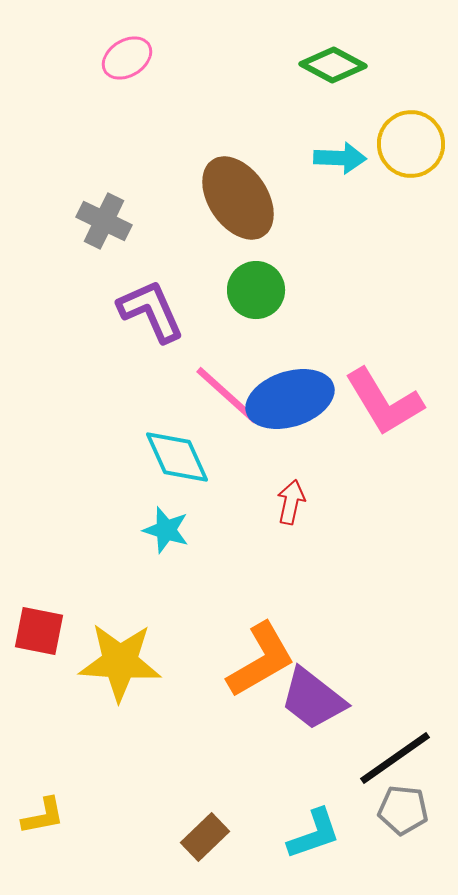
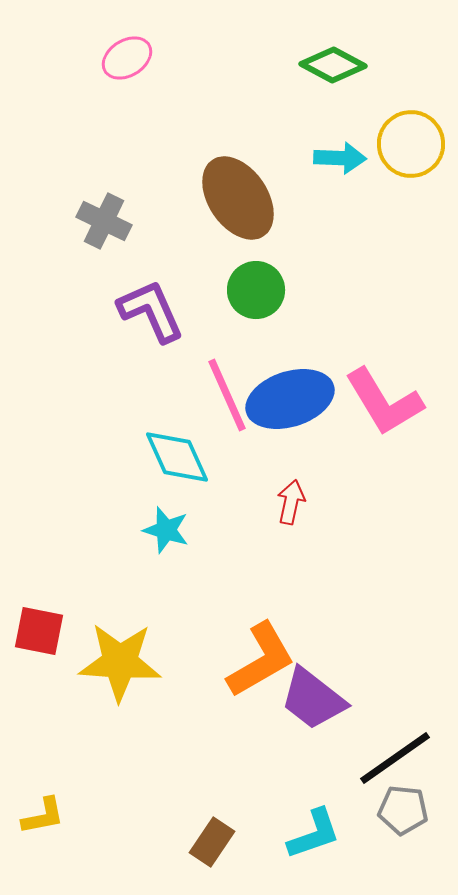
pink line: rotated 24 degrees clockwise
brown rectangle: moved 7 px right, 5 px down; rotated 12 degrees counterclockwise
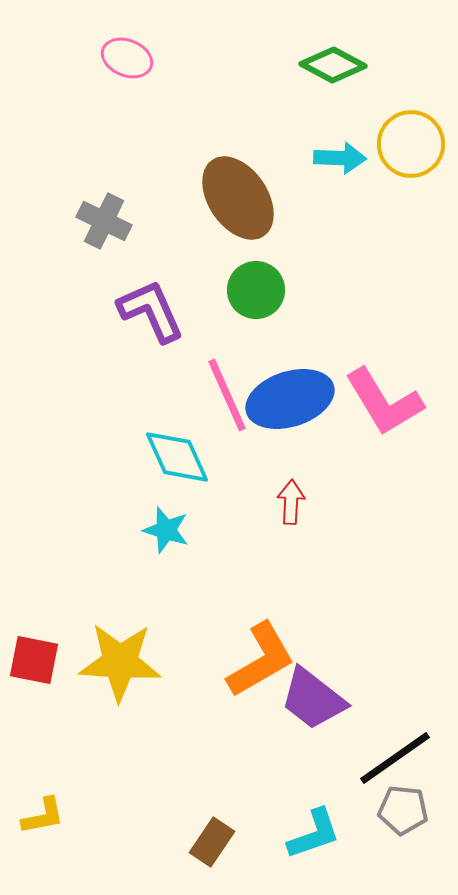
pink ellipse: rotated 54 degrees clockwise
red arrow: rotated 9 degrees counterclockwise
red square: moved 5 px left, 29 px down
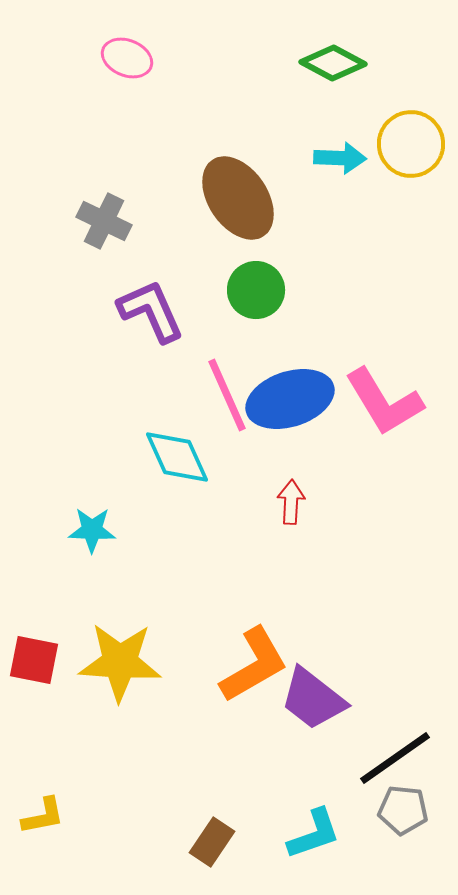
green diamond: moved 2 px up
cyan star: moved 74 px left; rotated 15 degrees counterclockwise
orange L-shape: moved 7 px left, 5 px down
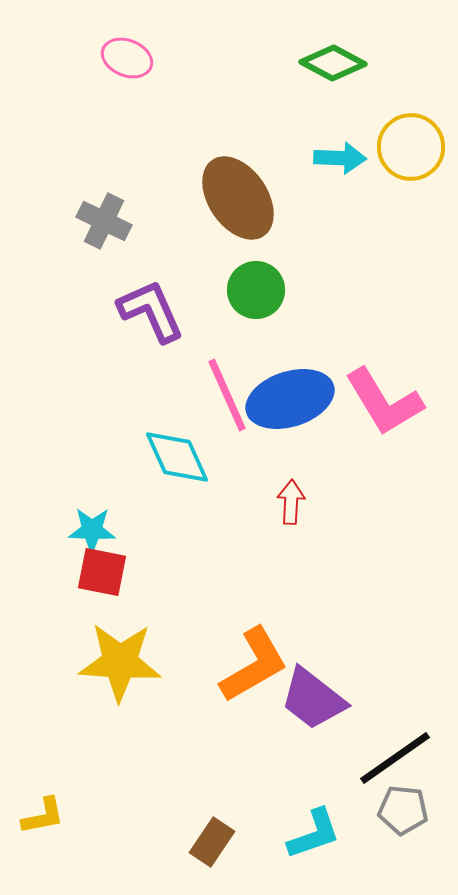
yellow circle: moved 3 px down
red square: moved 68 px right, 88 px up
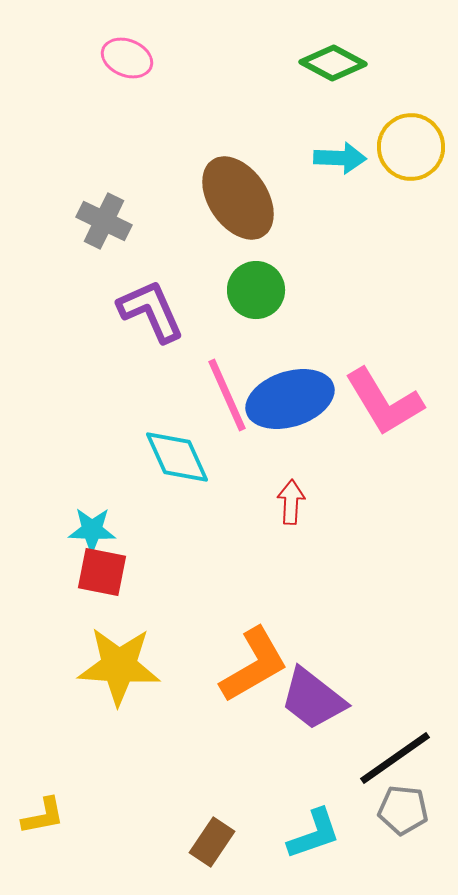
yellow star: moved 1 px left, 4 px down
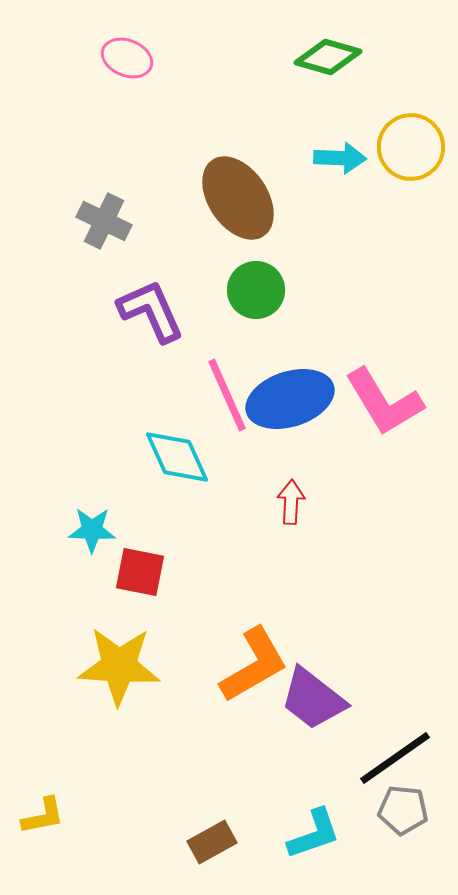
green diamond: moved 5 px left, 6 px up; rotated 12 degrees counterclockwise
red square: moved 38 px right
brown rectangle: rotated 27 degrees clockwise
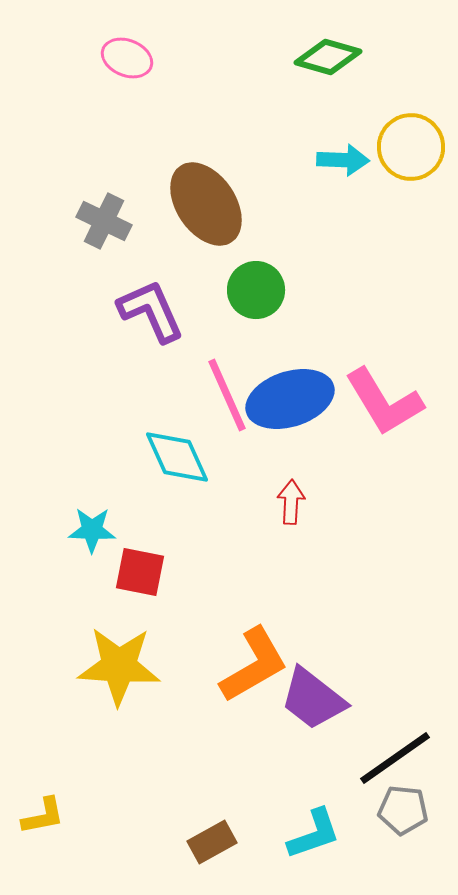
cyan arrow: moved 3 px right, 2 px down
brown ellipse: moved 32 px left, 6 px down
